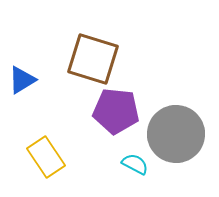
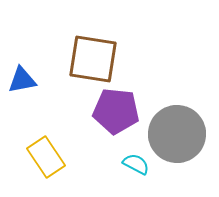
brown square: rotated 8 degrees counterclockwise
blue triangle: rotated 20 degrees clockwise
gray circle: moved 1 px right
cyan semicircle: moved 1 px right
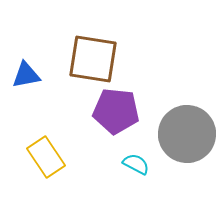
blue triangle: moved 4 px right, 5 px up
gray circle: moved 10 px right
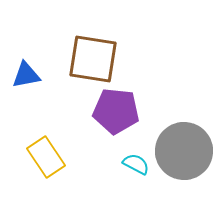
gray circle: moved 3 px left, 17 px down
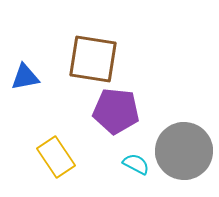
blue triangle: moved 1 px left, 2 px down
yellow rectangle: moved 10 px right
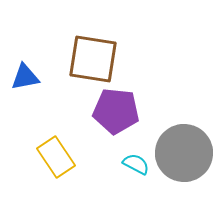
gray circle: moved 2 px down
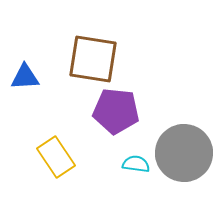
blue triangle: rotated 8 degrees clockwise
cyan semicircle: rotated 20 degrees counterclockwise
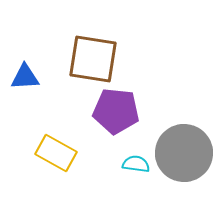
yellow rectangle: moved 4 px up; rotated 27 degrees counterclockwise
